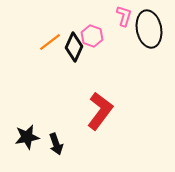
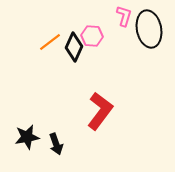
pink hexagon: rotated 15 degrees counterclockwise
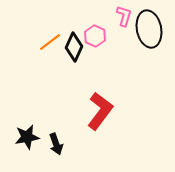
pink hexagon: moved 3 px right; rotated 20 degrees clockwise
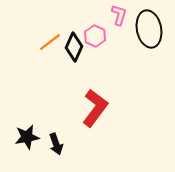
pink L-shape: moved 5 px left, 1 px up
red L-shape: moved 5 px left, 3 px up
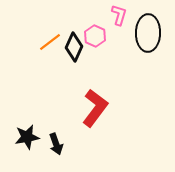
black ellipse: moved 1 px left, 4 px down; rotated 12 degrees clockwise
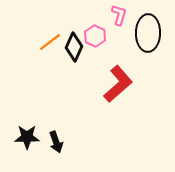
red L-shape: moved 23 px right, 24 px up; rotated 12 degrees clockwise
black star: rotated 10 degrees clockwise
black arrow: moved 2 px up
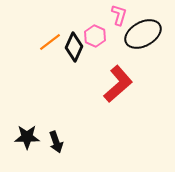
black ellipse: moved 5 px left, 1 px down; rotated 60 degrees clockwise
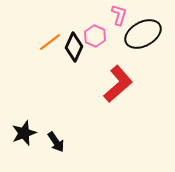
black star: moved 3 px left, 4 px up; rotated 20 degrees counterclockwise
black arrow: rotated 15 degrees counterclockwise
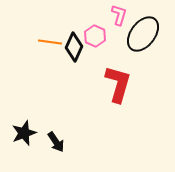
black ellipse: rotated 24 degrees counterclockwise
orange line: rotated 45 degrees clockwise
red L-shape: rotated 33 degrees counterclockwise
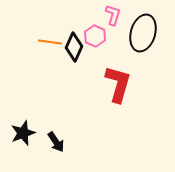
pink L-shape: moved 6 px left
black ellipse: moved 1 px up; rotated 21 degrees counterclockwise
black star: moved 1 px left
